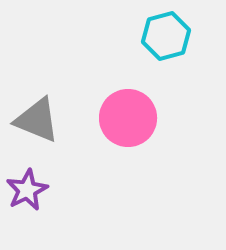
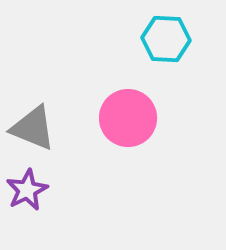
cyan hexagon: moved 3 px down; rotated 18 degrees clockwise
gray triangle: moved 4 px left, 8 px down
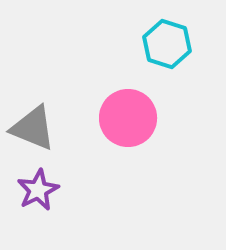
cyan hexagon: moved 1 px right, 5 px down; rotated 15 degrees clockwise
purple star: moved 11 px right
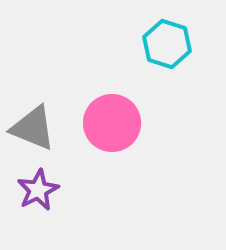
pink circle: moved 16 px left, 5 px down
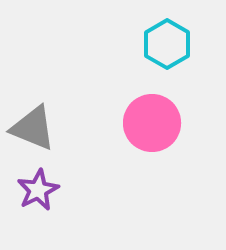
cyan hexagon: rotated 12 degrees clockwise
pink circle: moved 40 px right
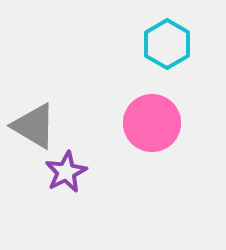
gray triangle: moved 1 px right, 2 px up; rotated 9 degrees clockwise
purple star: moved 28 px right, 18 px up
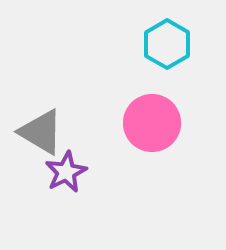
gray triangle: moved 7 px right, 6 px down
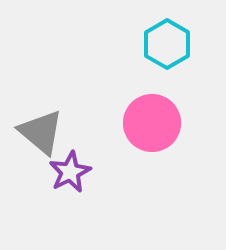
gray triangle: rotated 9 degrees clockwise
purple star: moved 4 px right
